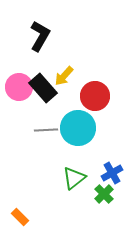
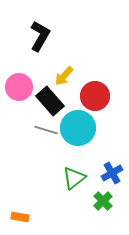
black rectangle: moved 7 px right, 13 px down
gray line: rotated 20 degrees clockwise
green cross: moved 1 px left, 7 px down
orange rectangle: rotated 36 degrees counterclockwise
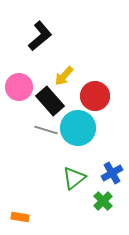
black L-shape: rotated 20 degrees clockwise
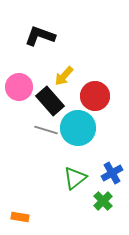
black L-shape: rotated 120 degrees counterclockwise
green triangle: moved 1 px right
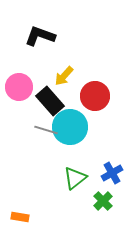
cyan circle: moved 8 px left, 1 px up
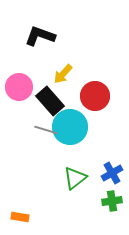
yellow arrow: moved 1 px left, 2 px up
green cross: moved 9 px right; rotated 36 degrees clockwise
